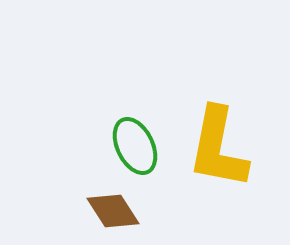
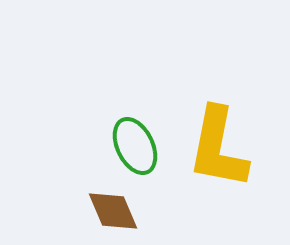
brown diamond: rotated 10 degrees clockwise
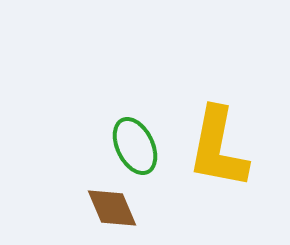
brown diamond: moved 1 px left, 3 px up
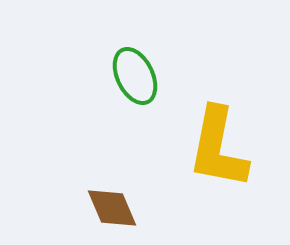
green ellipse: moved 70 px up
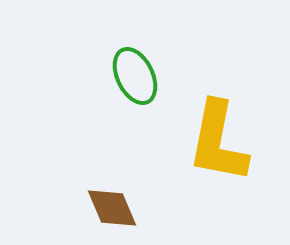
yellow L-shape: moved 6 px up
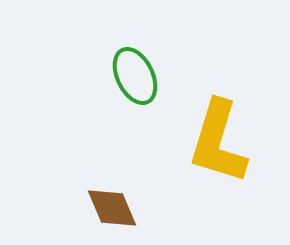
yellow L-shape: rotated 6 degrees clockwise
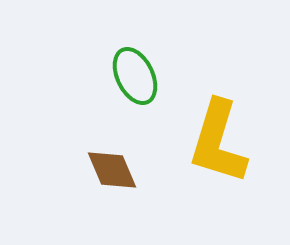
brown diamond: moved 38 px up
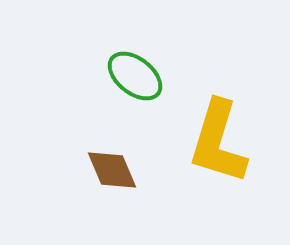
green ellipse: rotated 26 degrees counterclockwise
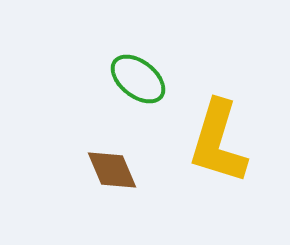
green ellipse: moved 3 px right, 3 px down
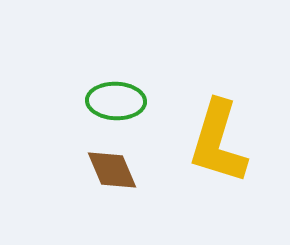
green ellipse: moved 22 px left, 22 px down; rotated 36 degrees counterclockwise
